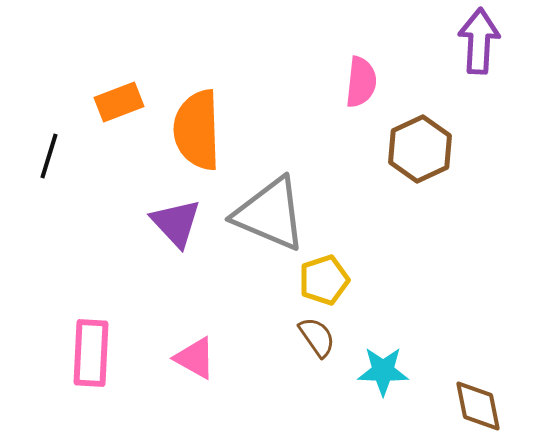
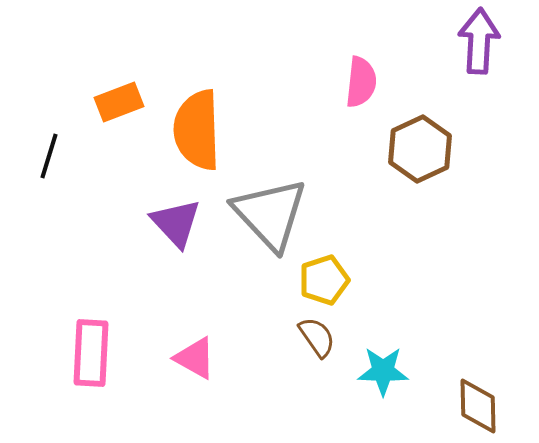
gray triangle: rotated 24 degrees clockwise
brown diamond: rotated 10 degrees clockwise
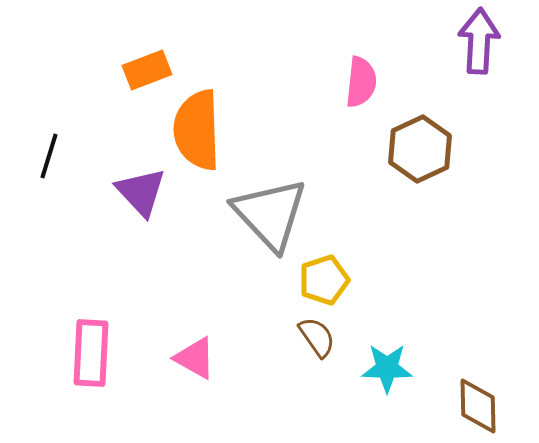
orange rectangle: moved 28 px right, 32 px up
purple triangle: moved 35 px left, 31 px up
cyan star: moved 4 px right, 3 px up
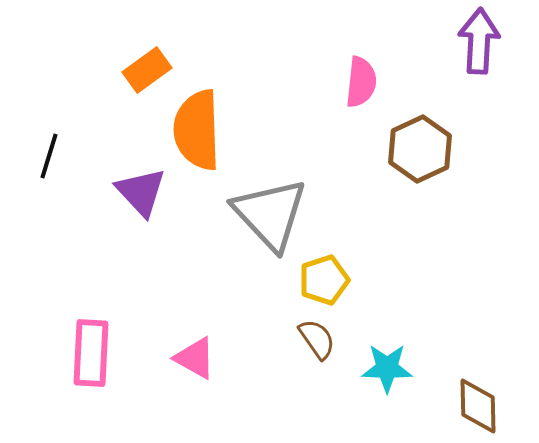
orange rectangle: rotated 15 degrees counterclockwise
brown semicircle: moved 2 px down
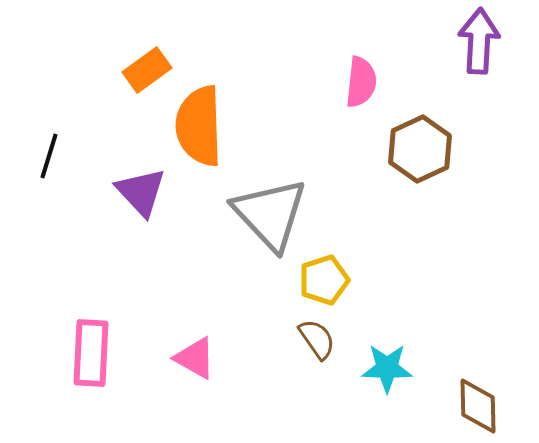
orange semicircle: moved 2 px right, 4 px up
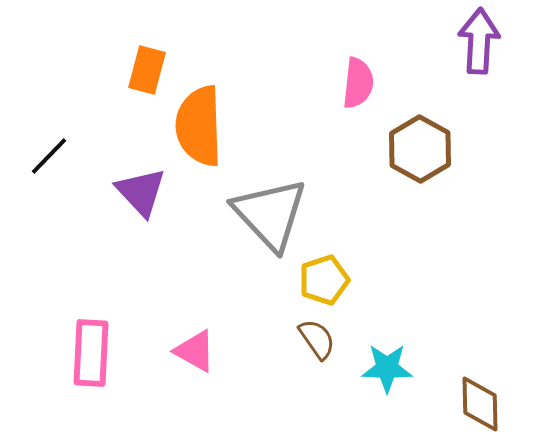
orange rectangle: rotated 39 degrees counterclockwise
pink semicircle: moved 3 px left, 1 px down
brown hexagon: rotated 6 degrees counterclockwise
black line: rotated 27 degrees clockwise
pink triangle: moved 7 px up
brown diamond: moved 2 px right, 2 px up
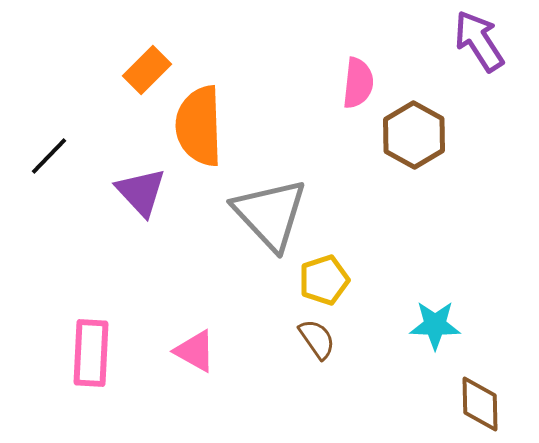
purple arrow: rotated 36 degrees counterclockwise
orange rectangle: rotated 30 degrees clockwise
brown hexagon: moved 6 px left, 14 px up
cyan star: moved 48 px right, 43 px up
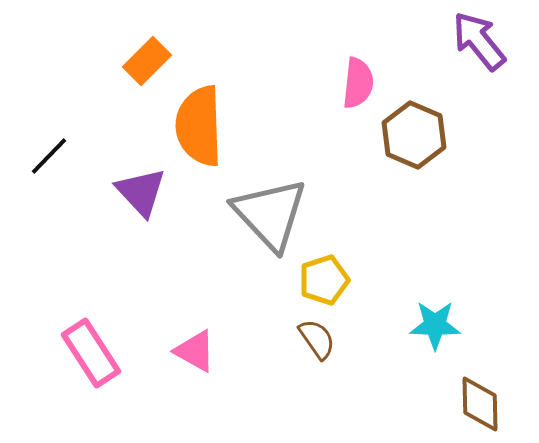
purple arrow: rotated 6 degrees counterclockwise
orange rectangle: moved 9 px up
brown hexagon: rotated 6 degrees counterclockwise
pink rectangle: rotated 36 degrees counterclockwise
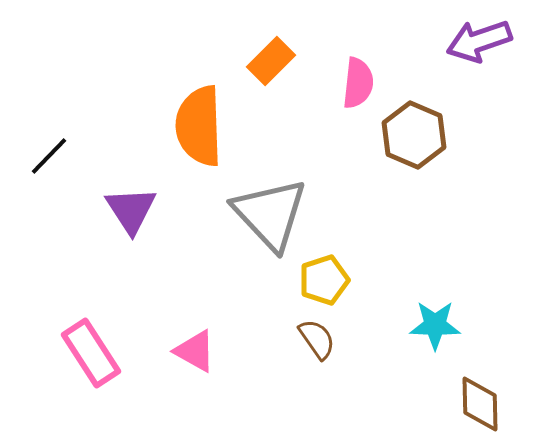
purple arrow: rotated 70 degrees counterclockwise
orange rectangle: moved 124 px right
purple triangle: moved 10 px left, 18 px down; rotated 10 degrees clockwise
